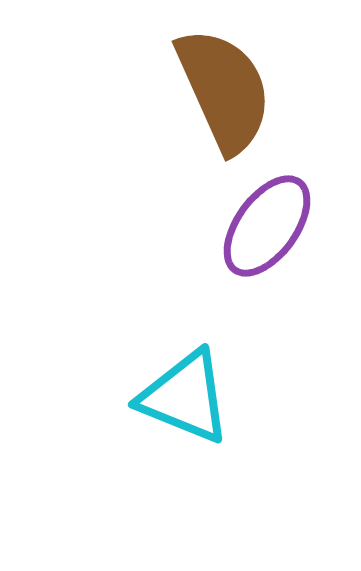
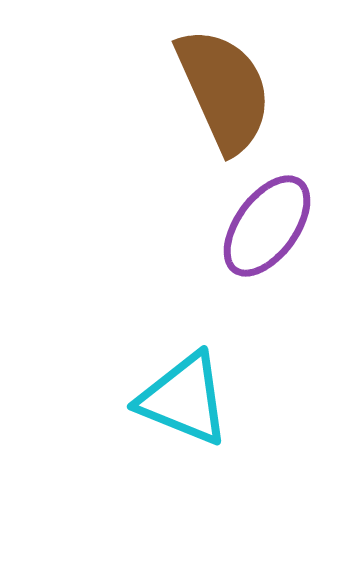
cyan triangle: moved 1 px left, 2 px down
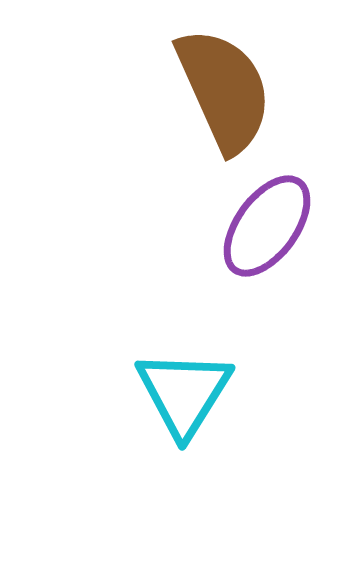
cyan triangle: moved 6 px up; rotated 40 degrees clockwise
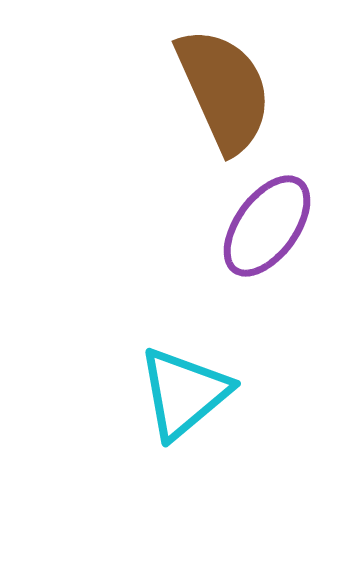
cyan triangle: rotated 18 degrees clockwise
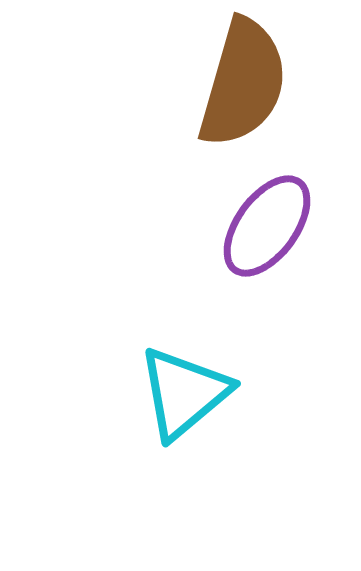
brown semicircle: moved 19 px right, 7 px up; rotated 40 degrees clockwise
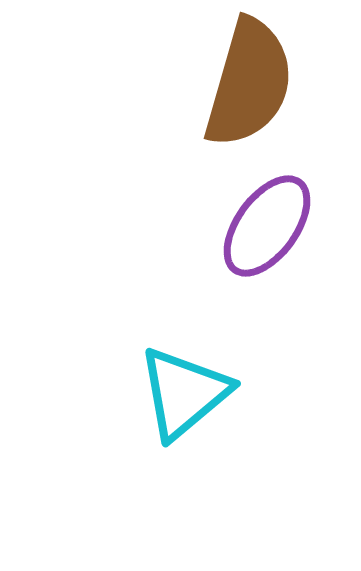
brown semicircle: moved 6 px right
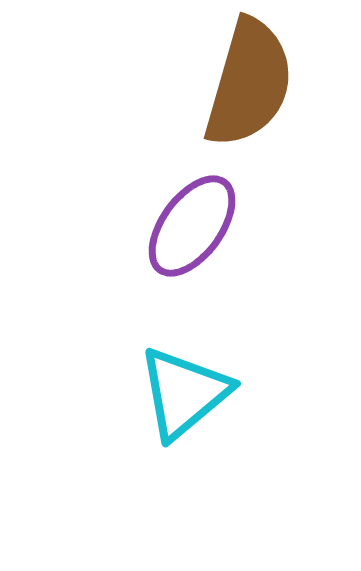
purple ellipse: moved 75 px left
